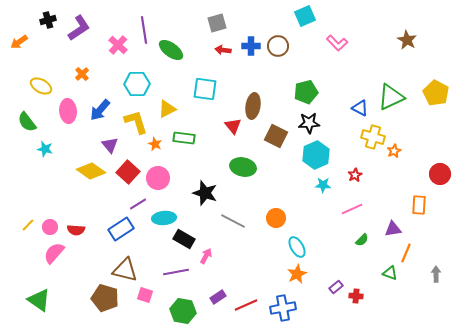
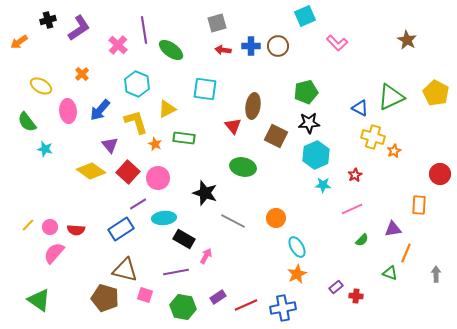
cyan hexagon at (137, 84): rotated 25 degrees clockwise
green hexagon at (183, 311): moved 4 px up
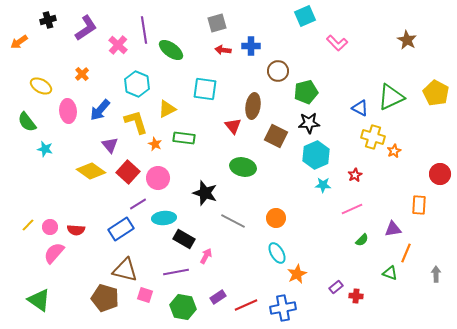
purple L-shape at (79, 28): moved 7 px right
brown circle at (278, 46): moved 25 px down
cyan ellipse at (297, 247): moved 20 px left, 6 px down
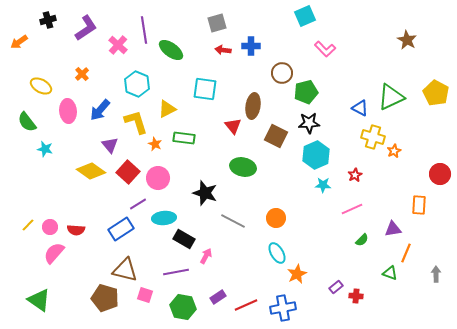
pink L-shape at (337, 43): moved 12 px left, 6 px down
brown circle at (278, 71): moved 4 px right, 2 px down
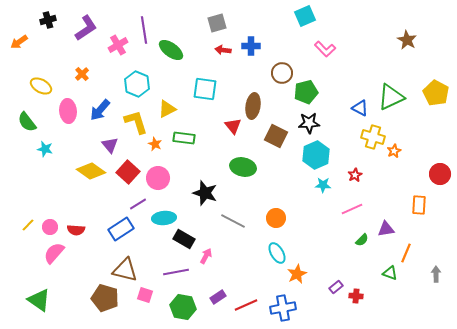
pink cross at (118, 45): rotated 18 degrees clockwise
purple triangle at (393, 229): moved 7 px left
